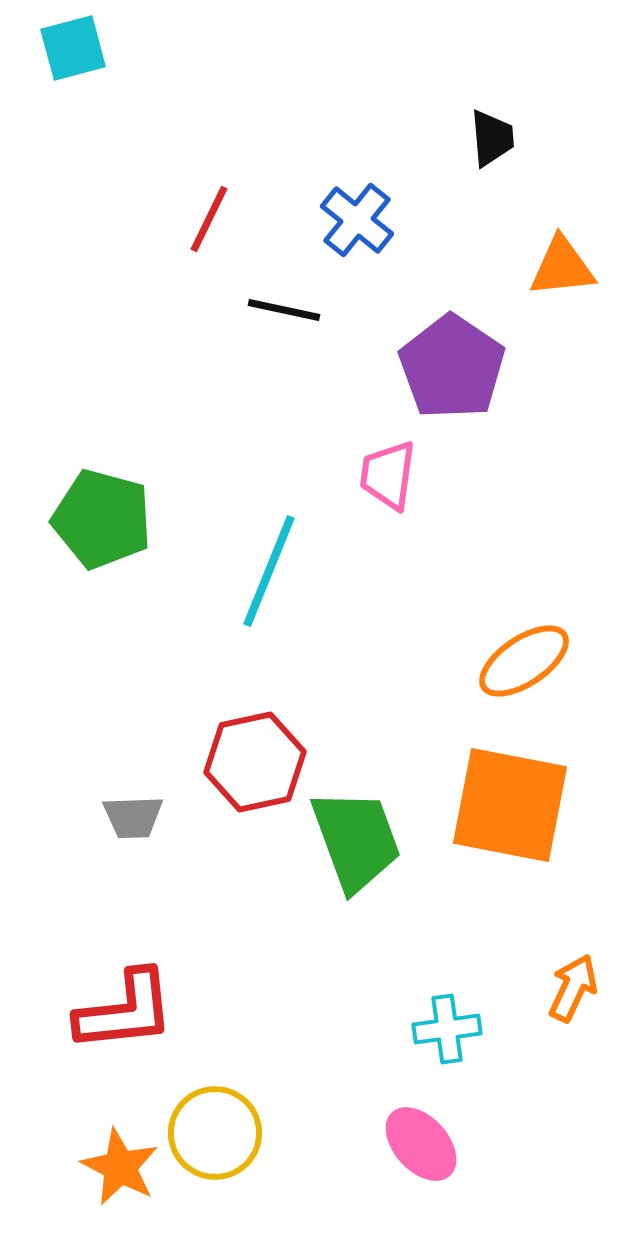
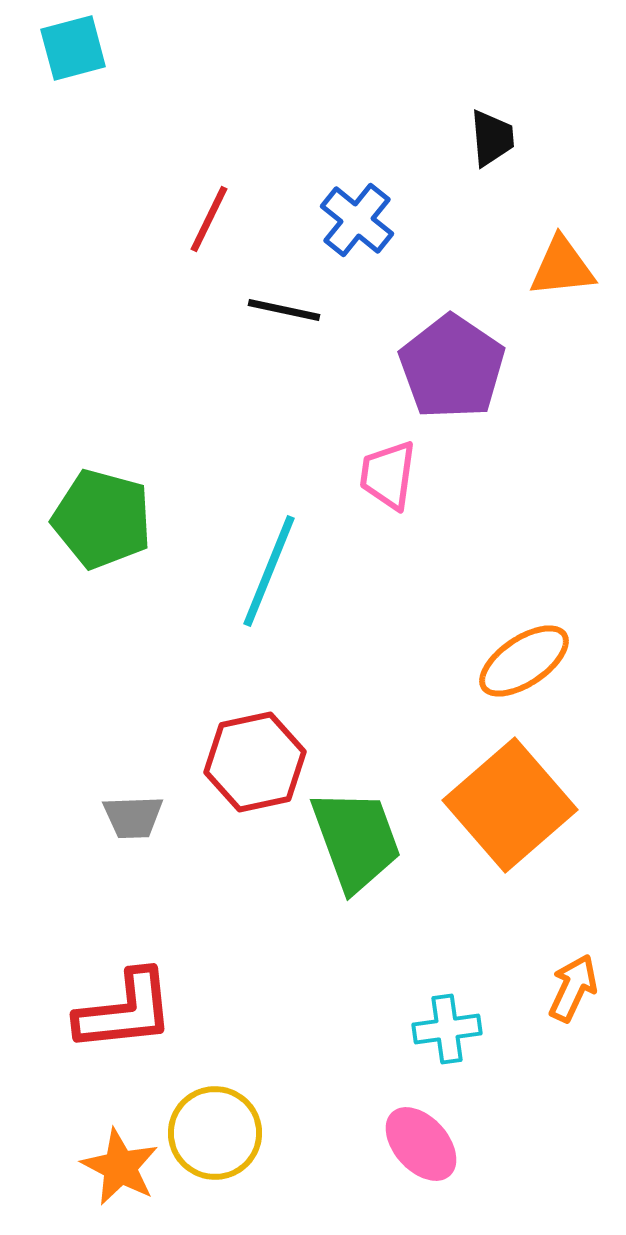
orange square: rotated 38 degrees clockwise
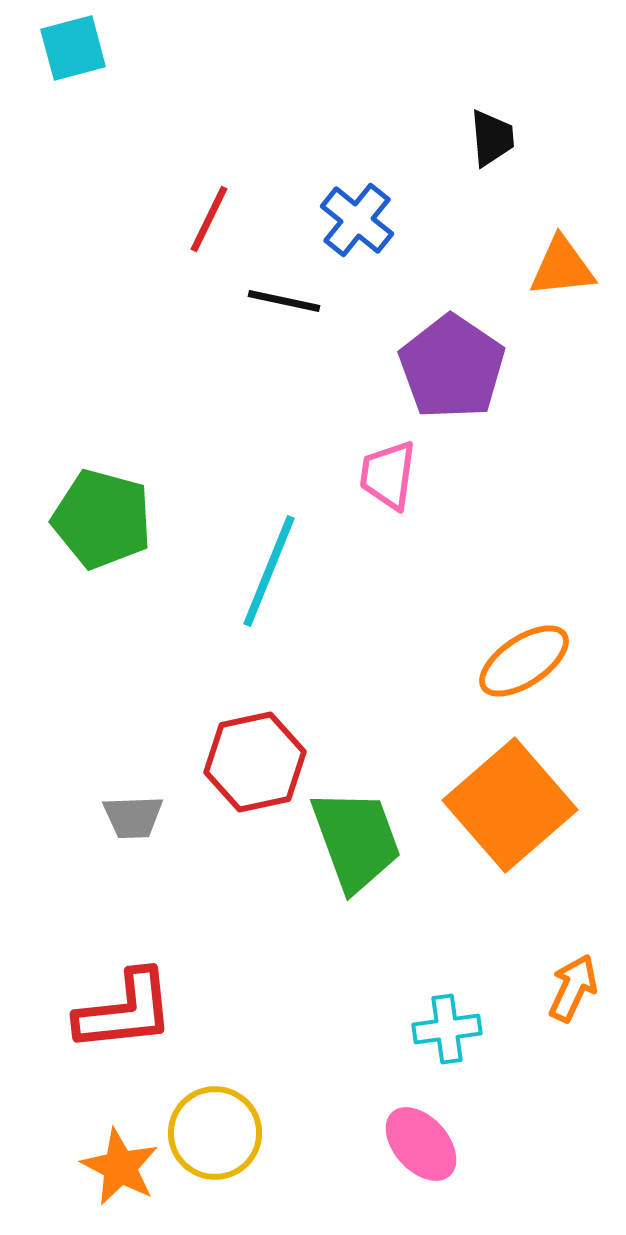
black line: moved 9 px up
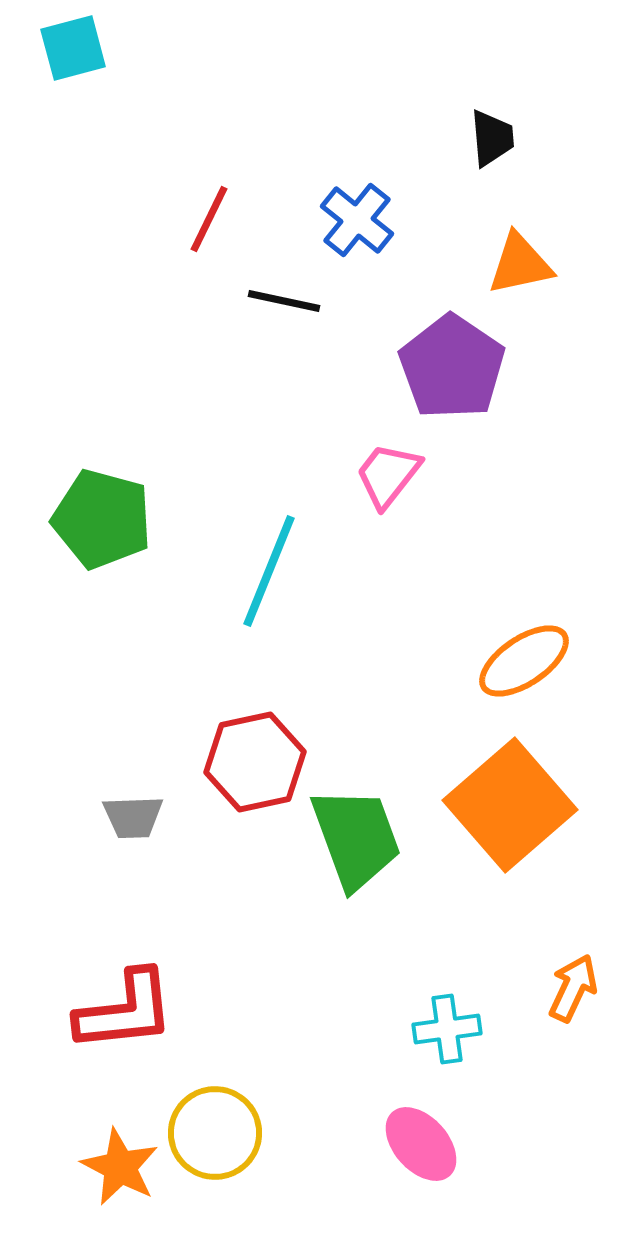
orange triangle: moved 42 px left, 3 px up; rotated 6 degrees counterclockwise
pink trapezoid: rotated 30 degrees clockwise
green trapezoid: moved 2 px up
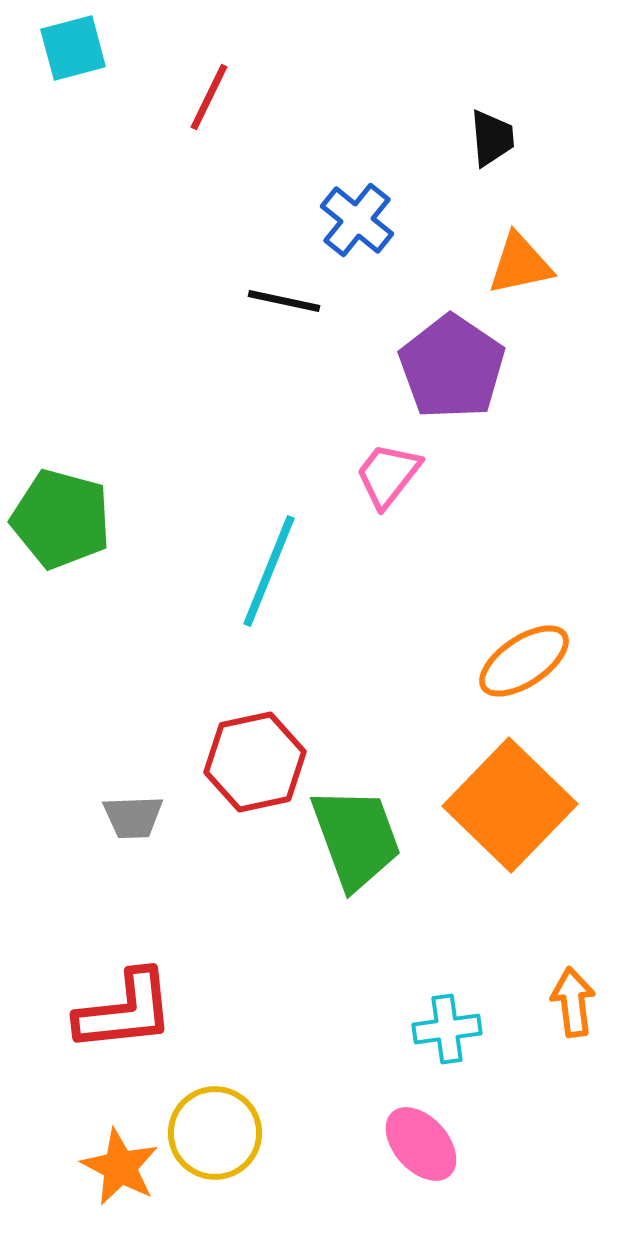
red line: moved 122 px up
green pentagon: moved 41 px left
orange square: rotated 5 degrees counterclockwise
orange arrow: moved 14 px down; rotated 32 degrees counterclockwise
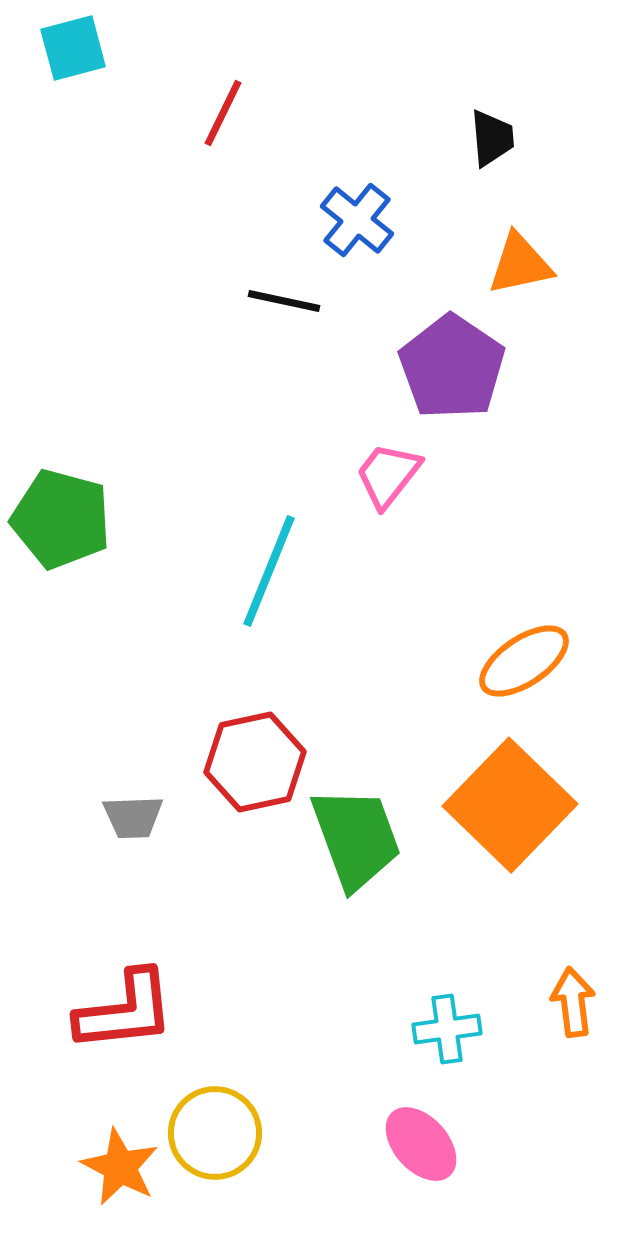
red line: moved 14 px right, 16 px down
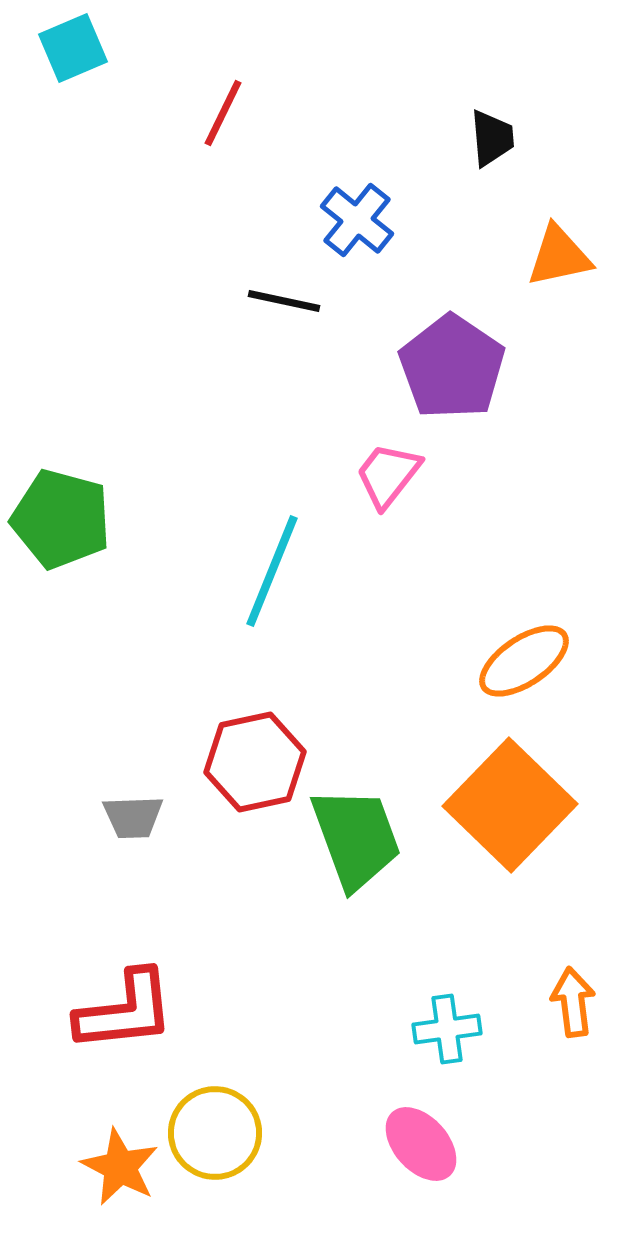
cyan square: rotated 8 degrees counterclockwise
orange triangle: moved 39 px right, 8 px up
cyan line: moved 3 px right
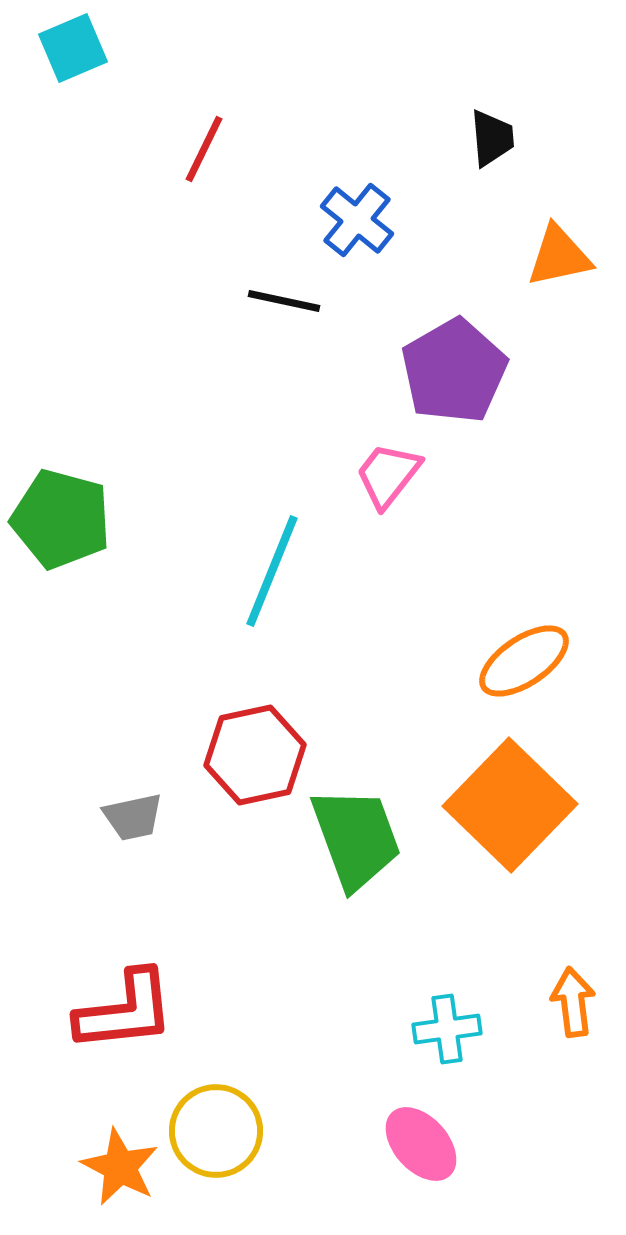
red line: moved 19 px left, 36 px down
purple pentagon: moved 2 px right, 4 px down; rotated 8 degrees clockwise
red hexagon: moved 7 px up
gray trapezoid: rotated 10 degrees counterclockwise
yellow circle: moved 1 px right, 2 px up
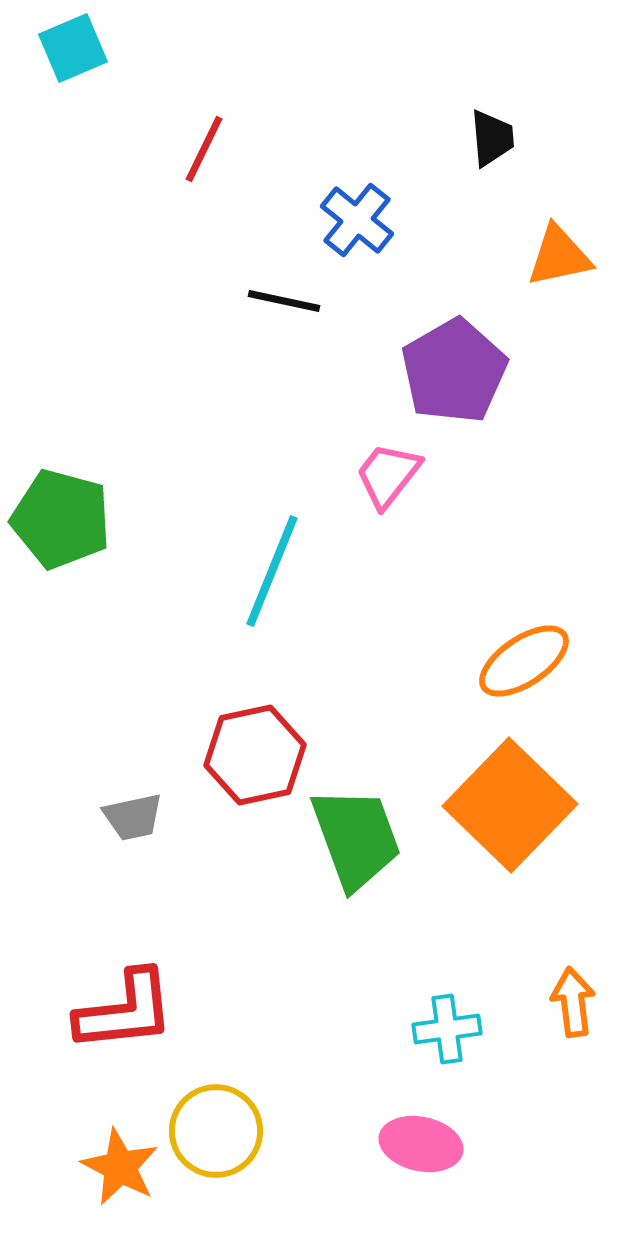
pink ellipse: rotated 36 degrees counterclockwise
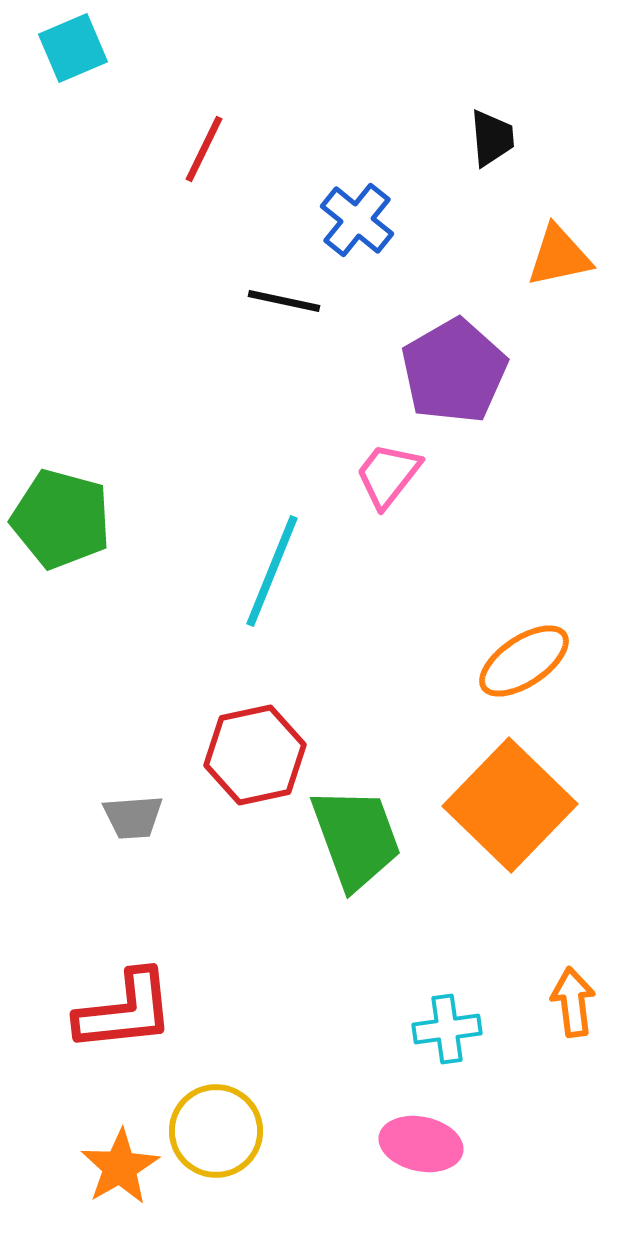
gray trapezoid: rotated 8 degrees clockwise
orange star: rotated 14 degrees clockwise
